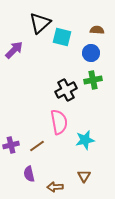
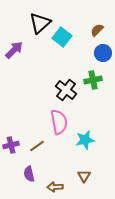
brown semicircle: rotated 48 degrees counterclockwise
cyan square: rotated 24 degrees clockwise
blue circle: moved 12 px right
black cross: rotated 25 degrees counterclockwise
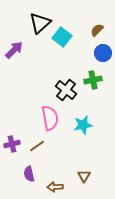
pink semicircle: moved 9 px left, 4 px up
cyan star: moved 2 px left, 15 px up
purple cross: moved 1 px right, 1 px up
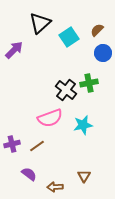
cyan square: moved 7 px right; rotated 18 degrees clockwise
green cross: moved 4 px left, 3 px down
pink semicircle: rotated 80 degrees clockwise
purple semicircle: rotated 140 degrees clockwise
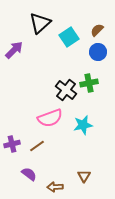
blue circle: moved 5 px left, 1 px up
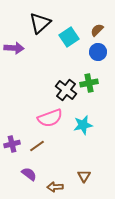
purple arrow: moved 2 px up; rotated 48 degrees clockwise
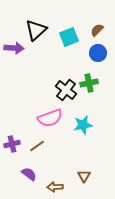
black triangle: moved 4 px left, 7 px down
cyan square: rotated 12 degrees clockwise
blue circle: moved 1 px down
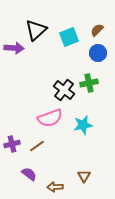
black cross: moved 2 px left
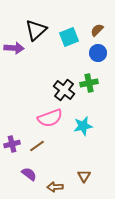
cyan star: moved 1 px down
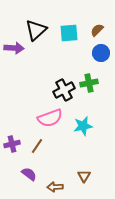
cyan square: moved 4 px up; rotated 18 degrees clockwise
blue circle: moved 3 px right
black cross: rotated 25 degrees clockwise
brown line: rotated 21 degrees counterclockwise
